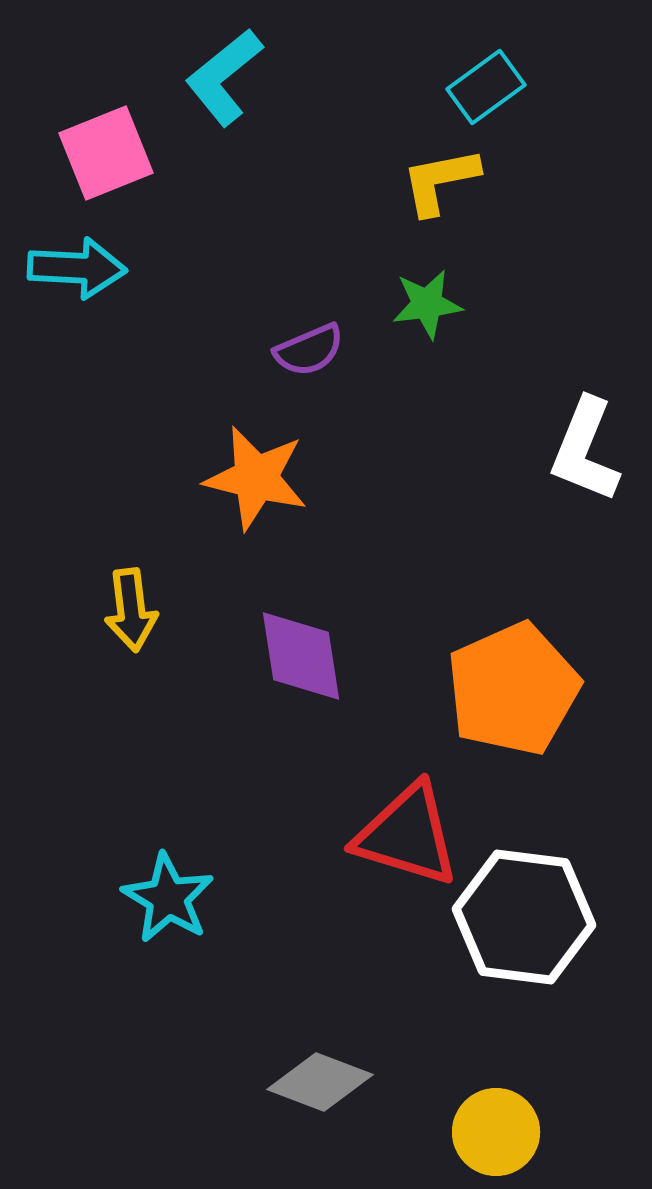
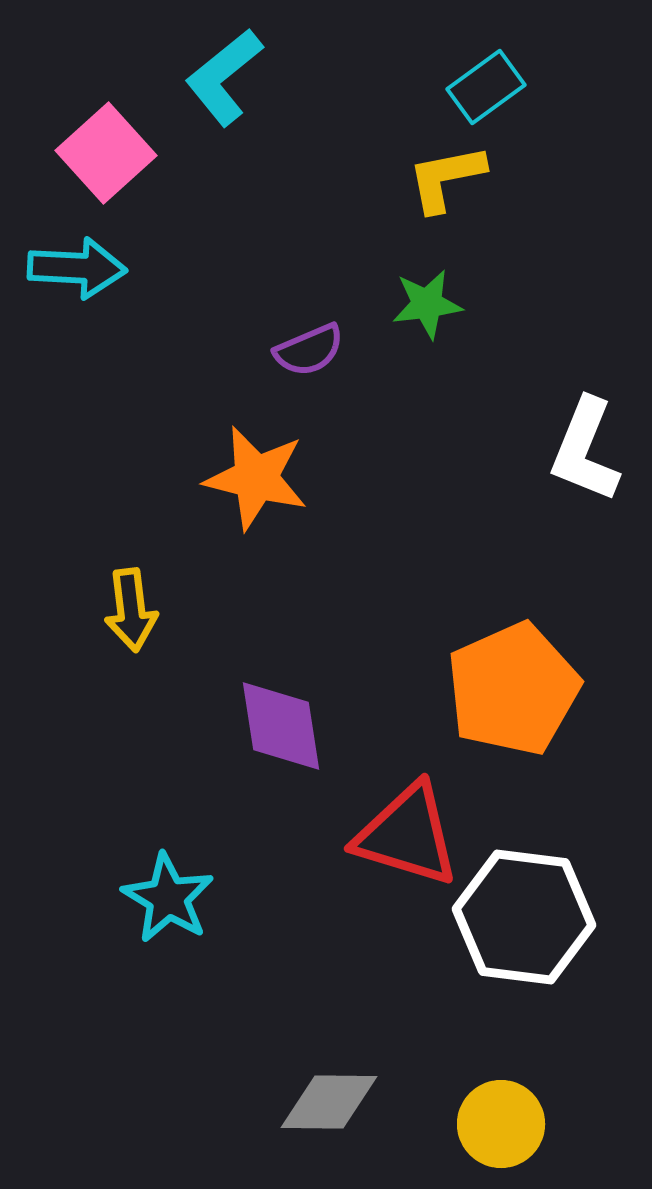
pink square: rotated 20 degrees counterclockwise
yellow L-shape: moved 6 px right, 3 px up
purple diamond: moved 20 px left, 70 px down
gray diamond: moved 9 px right, 20 px down; rotated 20 degrees counterclockwise
yellow circle: moved 5 px right, 8 px up
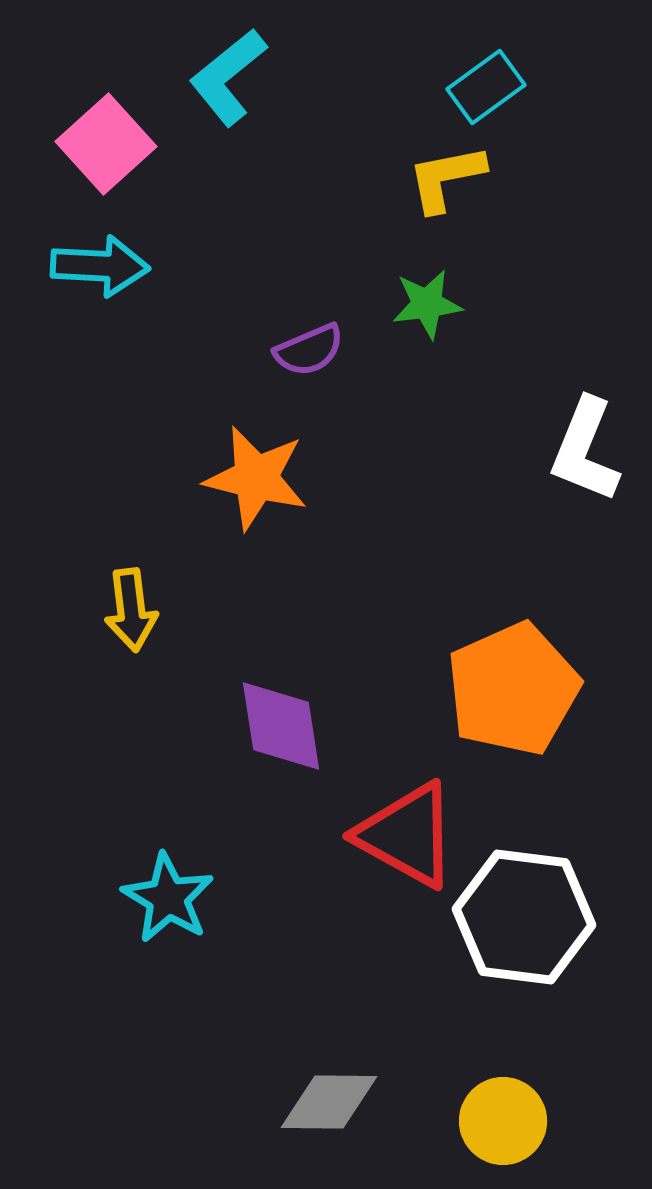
cyan L-shape: moved 4 px right
pink square: moved 9 px up
cyan arrow: moved 23 px right, 2 px up
red triangle: rotated 12 degrees clockwise
yellow circle: moved 2 px right, 3 px up
